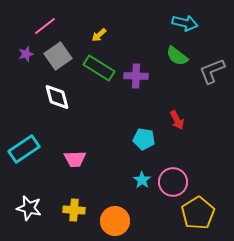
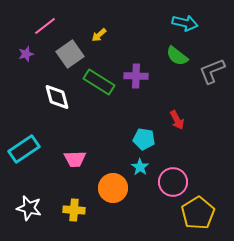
gray square: moved 12 px right, 2 px up
green rectangle: moved 14 px down
cyan star: moved 2 px left, 13 px up
orange circle: moved 2 px left, 33 px up
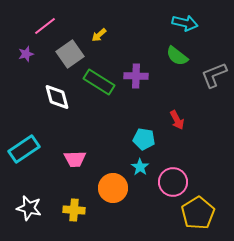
gray L-shape: moved 2 px right, 4 px down
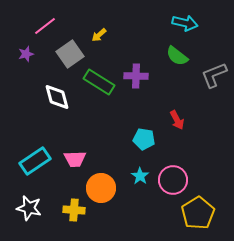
cyan rectangle: moved 11 px right, 12 px down
cyan star: moved 9 px down
pink circle: moved 2 px up
orange circle: moved 12 px left
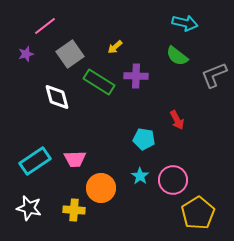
yellow arrow: moved 16 px right, 12 px down
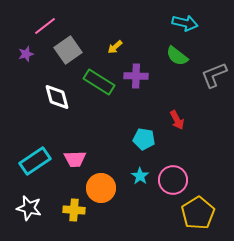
gray square: moved 2 px left, 4 px up
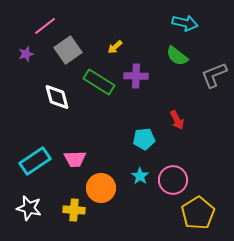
cyan pentagon: rotated 15 degrees counterclockwise
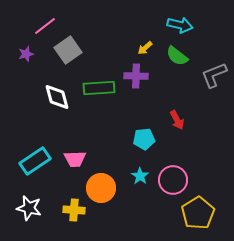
cyan arrow: moved 5 px left, 2 px down
yellow arrow: moved 30 px right, 1 px down
green rectangle: moved 6 px down; rotated 36 degrees counterclockwise
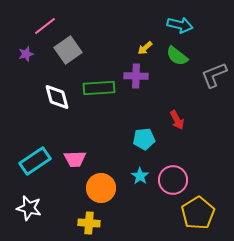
yellow cross: moved 15 px right, 13 px down
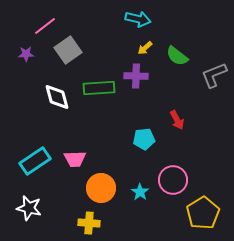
cyan arrow: moved 42 px left, 6 px up
purple star: rotated 14 degrees clockwise
cyan star: moved 16 px down
yellow pentagon: moved 5 px right
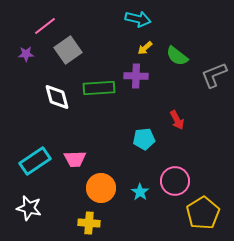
pink circle: moved 2 px right, 1 px down
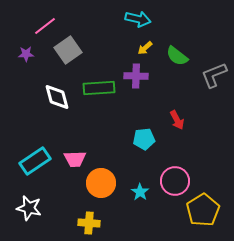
orange circle: moved 5 px up
yellow pentagon: moved 3 px up
